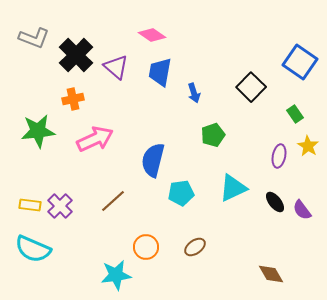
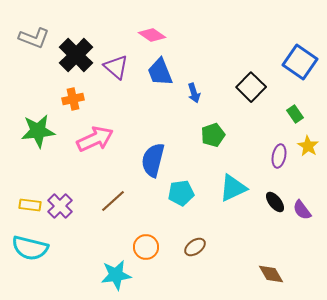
blue trapezoid: rotated 32 degrees counterclockwise
cyan semicircle: moved 3 px left, 1 px up; rotated 9 degrees counterclockwise
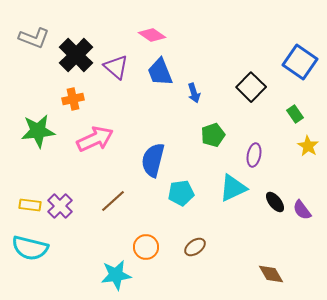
purple ellipse: moved 25 px left, 1 px up
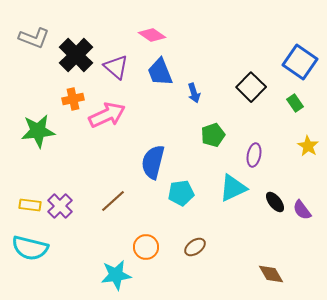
green rectangle: moved 11 px up
pink arrow: moved 12 px right, 24 px up
blue semicircle: moved 2 px down
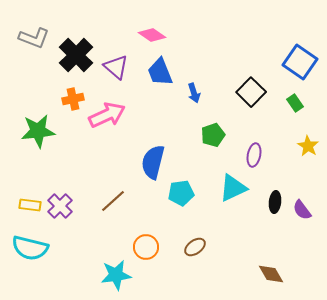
black square: moved 5 px down
black ellipse: rotated 45 degrees clockwise
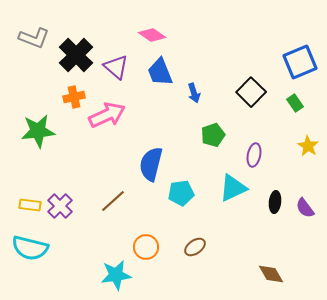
blue square: rotated 32 degrees clockwise
orange cross: moved 1 px right, 2 px up
blue semicircle: moved 2 px left, 2 px down
purple semicircle: moved 3 px right, 2 px up
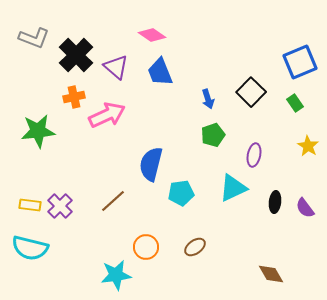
blue arrow: moved 14 px right, 6 px down
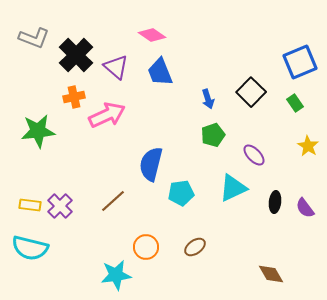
purple ellipse: rotated 55 degrees counterclockwise
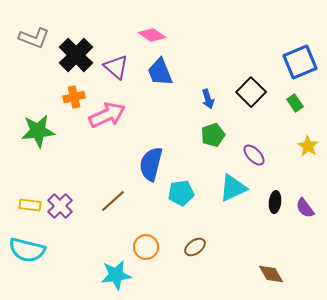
cyan semicircle: moved 3 px left, 2 px down
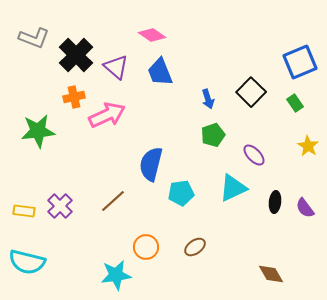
yellow rectangle: moved 6 px left, 6 px down
cyan semicircle: moved 12 px down
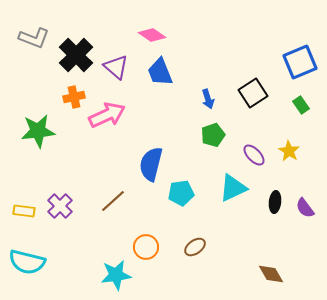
black square: moved 2 px right, 1 px down; rotated 12 degrees clockwise
green rectangle: moved 6 px right, 2 px down
yellow star: moved 19 px left, 5 px down
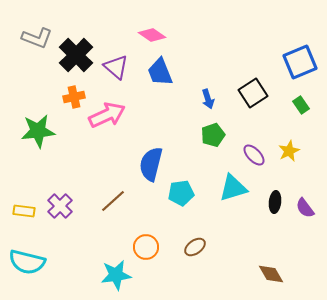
gray L-shape: moved 3 px right
yellow star: rotated 15 degrees clockwise
cyan triangle: rotated 8 degrees clockwise
